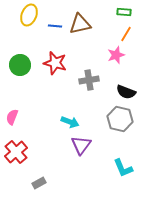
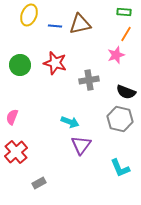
cyan L-shape: moved 3 px left
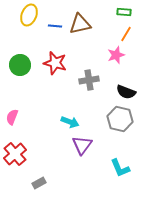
purple triangle: moved 1 px right
red cross: moved 1 px left, 2 px down
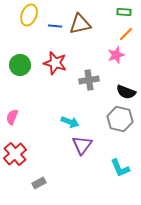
orange line: rotated 14 degrees clockwise
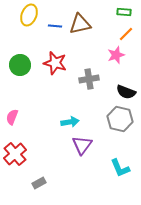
gray cross: moved 1 px up
cyan arrow: rotated 30 degrees counterclockwise
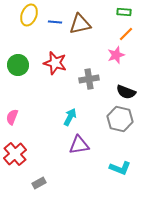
blue line: moved 4 px up
green circle: moved 2 px left
cyan arrow: moved 5 px up; rotated 54 degrees counterclockwise
purple triangle: moved 3 px left; rotated 45 degrees clockwise
cyan L-shape: rotated 45 degrees counterclockwise
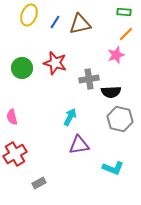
blue line: rotated 64 degrees counterclockwise
green circle: moved 4 px right, 3 px down
black semicircle: moved 15 px left; rotated 24 degrees counterclockwise
pink semicircle: rotated 35 degrees counterclockwise
red cross: rotated 10 degrees clockwise
cyan L-shape: moved 7 px left
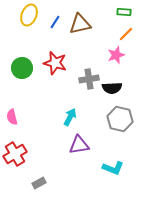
black semicircle: moved 1 px right, 4 px up
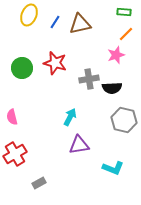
gray hexagon: moved 4 px right, 1 px down
